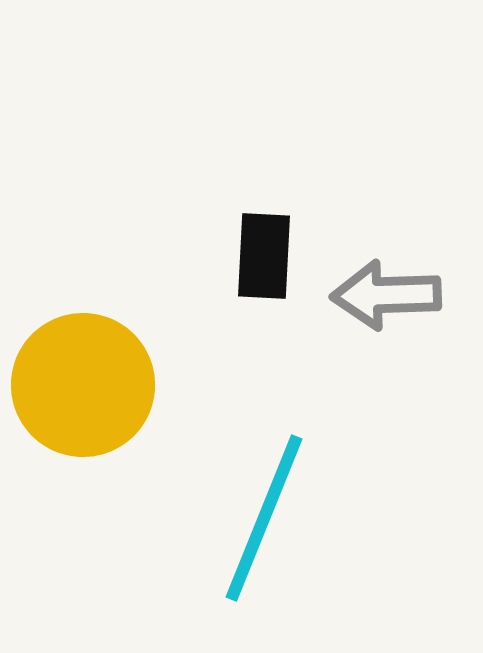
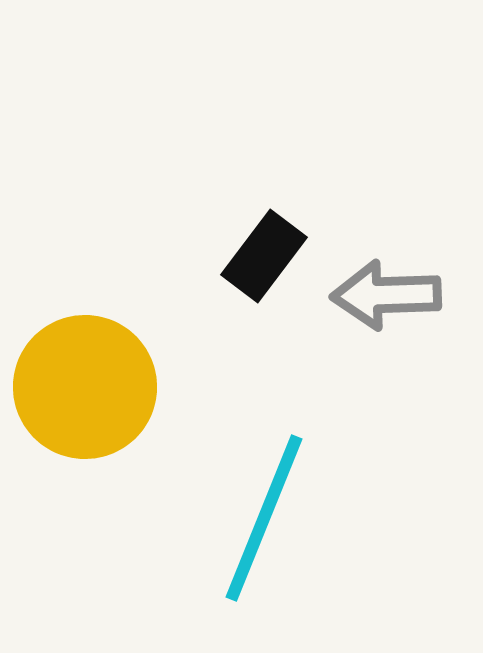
black rectangle: rotated 34 degrees clockwise
yellow circle: moved 2 px right, 2 px down
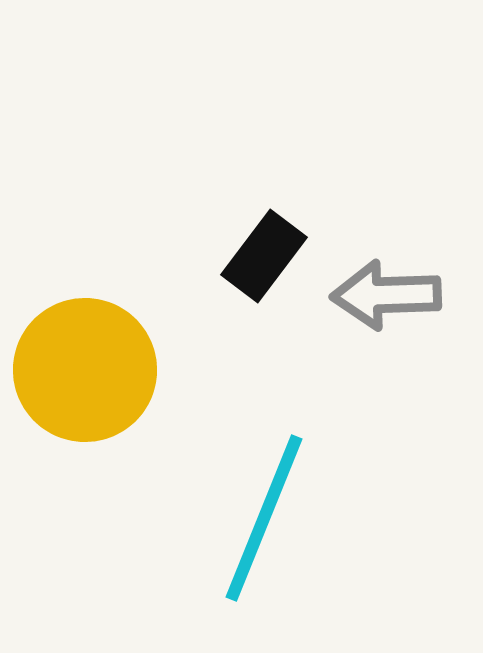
yellow circle: moved 17 px up
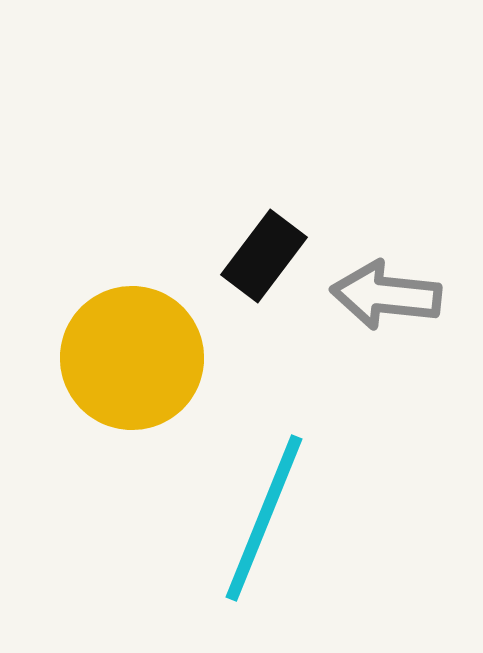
gray arrow: rotated 8 degrees clockwise
yellow circle: moved 47 px right, 12 px up
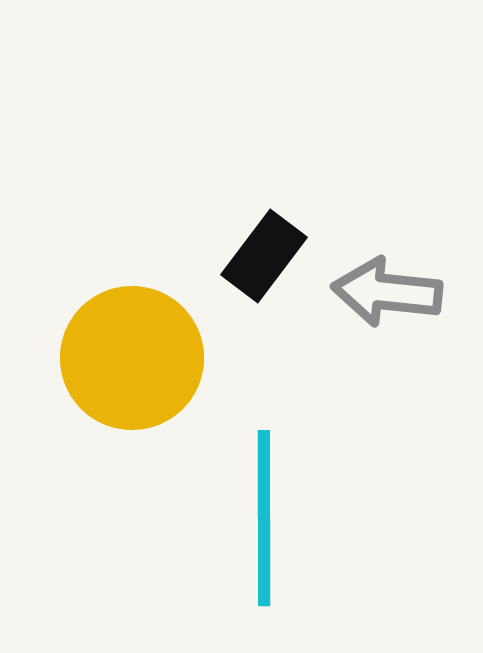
gray arrow: moved 1 px right, 3 px up
cyan line: rotated 22 degrees counterclockwise
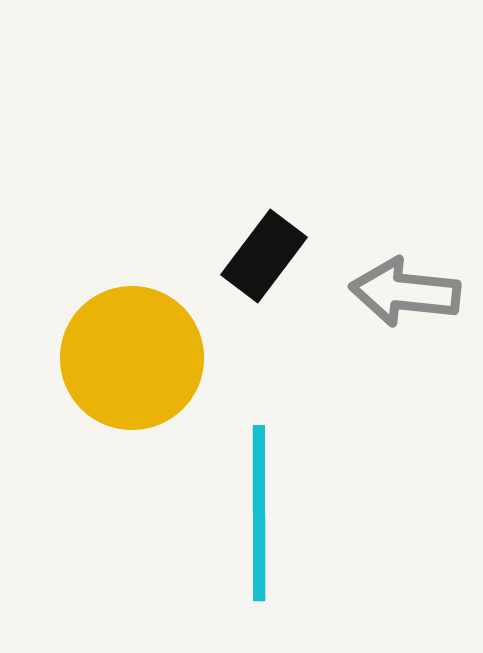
gray arrow: moved 18 px right
cyan line: moved 5 px left, 5 px up
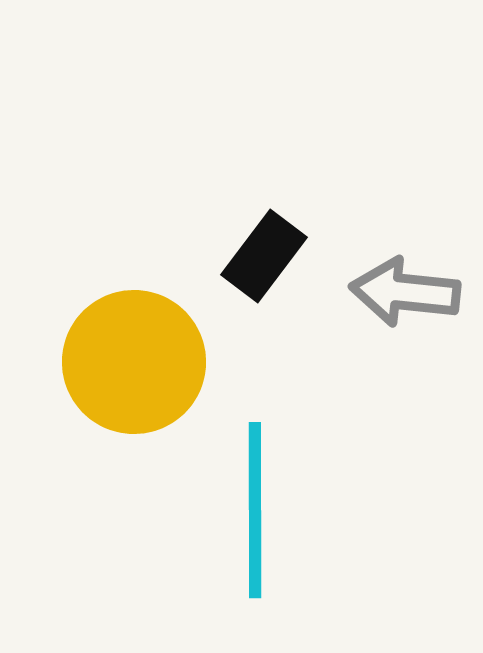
yellow circle: moved 2 px right, 4 px down
cyan line: moved 4 px left, 3 px up
